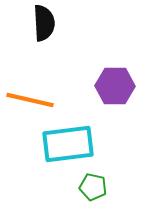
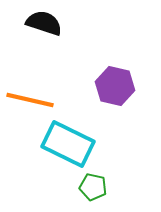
black semicircle: rotated 69 degrees counterclockwise
purple hexagon: rotated 12 degrees clockwise
cyan rectangle: rotated 33 degrees clockwise
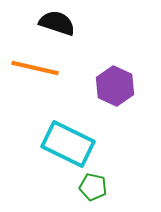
black semicircle: moved 13 px right
purple hexagon: rotated 12 degrees clockwise
orange line: moved 5 px right, 32 px up
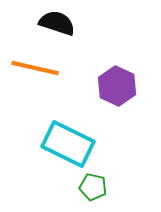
purple hexagon: moved 2 px right
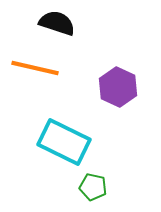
purple hexagon: moved 1 px right, 1 px down
cyan rectangle: moved 4 px left, 2 px up
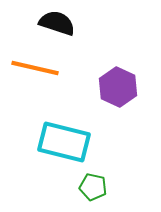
cyan rectangle: rotated 12 degrees counterclockwise
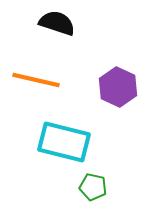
orange line: moved 1 px right, 12 px down
